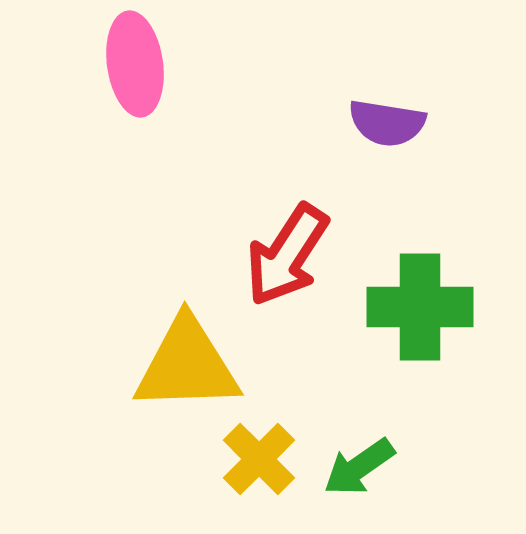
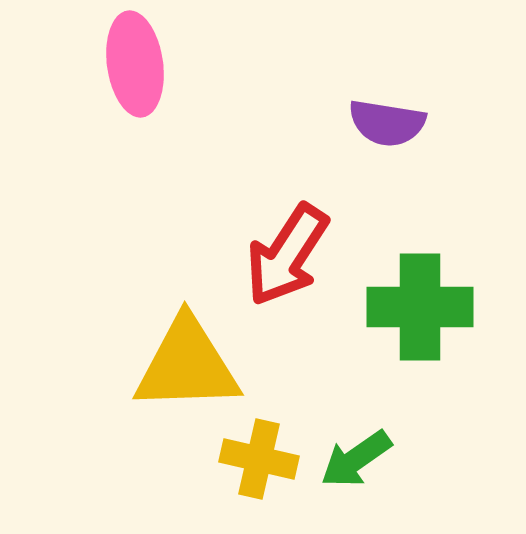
yellow cross: rotated 32 degrees counterclockwise
green arrow: moved 3 px left, 8 px up
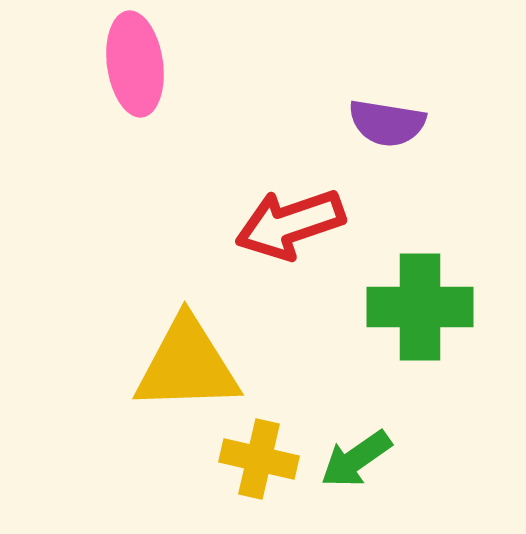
red arrow: moved 3 px right, 31 px up; rotated 38 degrees clockwise
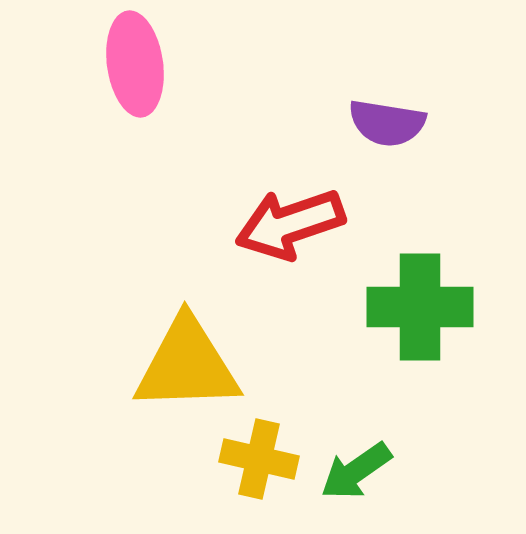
green arrow: moved 12 px down
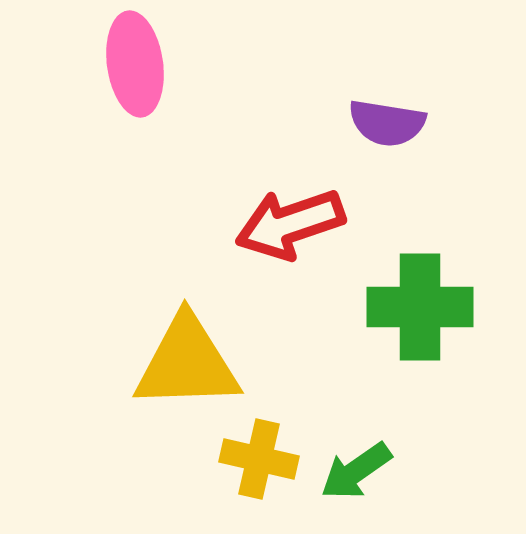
yellow triangle: moved 2 px up
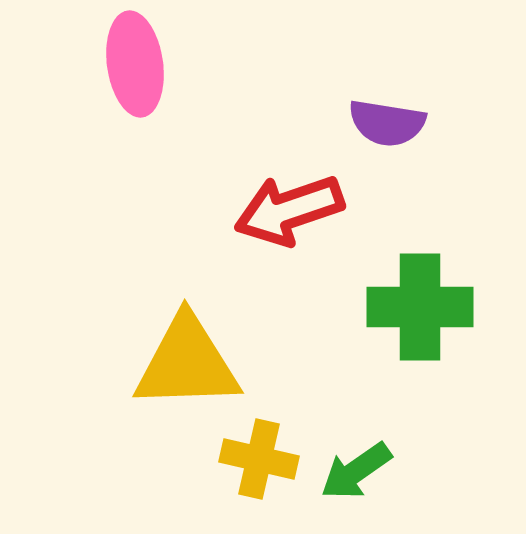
red arrow: moved 1 px left, 14 px up
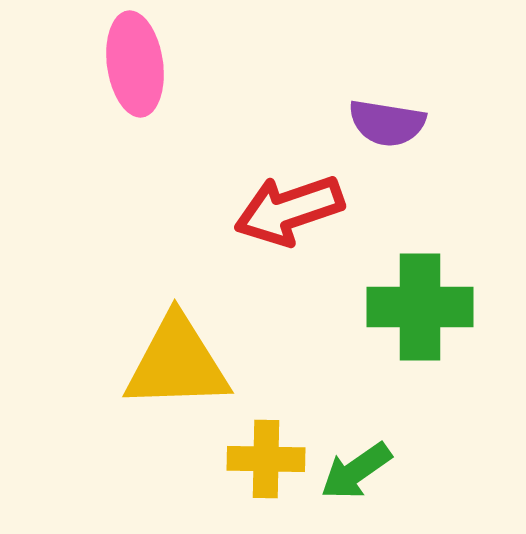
yellow triangle: moved 10 px left
yellow cross: moved 7 px right; rotated 12 degrees counterclockwise
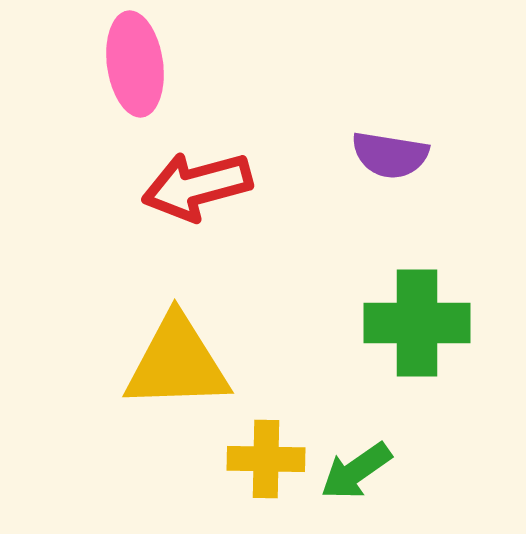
purple semicircle: moved 3 px right, 32 px down
red arrow: moved 92 px left, 24 px up; rotated 4 degrees clockwise
green cross: moved 3 px left, 16 px down
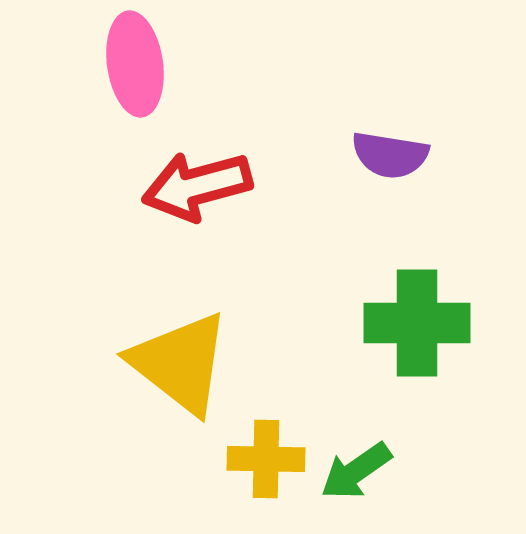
yellow triangle: moved 3 px right; rotated 40 degrees clockwise
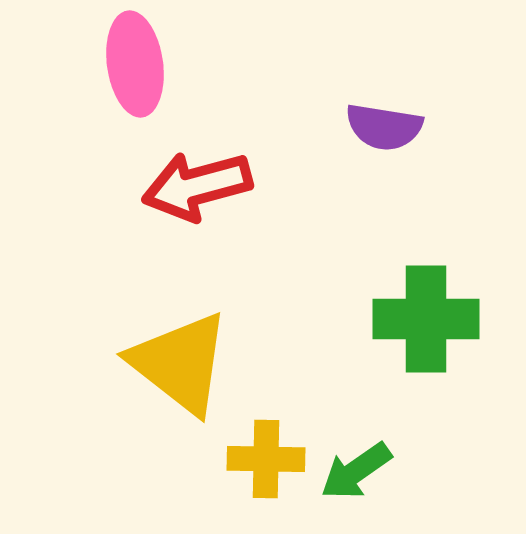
purple semicircle: moved 6 px left, 28 px up
green cross: moved 9 px right, 4 px up
